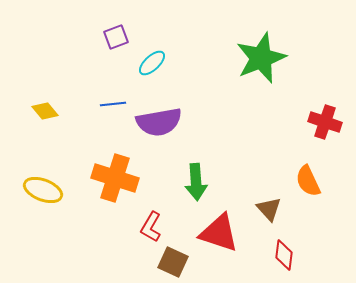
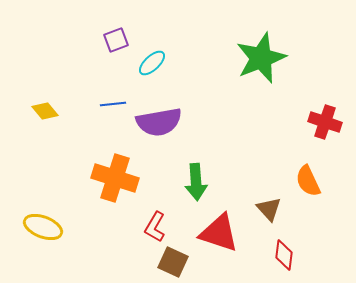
purple square: moved 3 px down
yellow ellipse: moved 37 px down
red L-shape: moved 4 px right
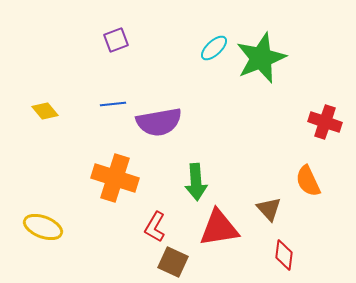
cyan ellipse: moved 62 px right, 15 px up
red triangle: moved 5 px up; rotated 27 degrees counterclockwise
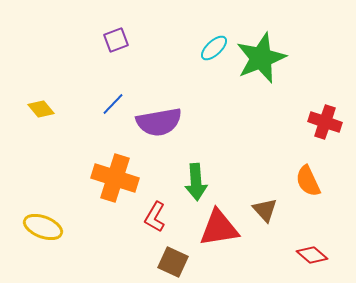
blue line: rotated 40 degrees counterclockwise
yellow diamond: moved 4 px left, 2 px up
brown triangle: moved 4 px left, 1 px down
red L-shape: moved 10 px up
red diamond: moved 28 px right; rotated 56 degrees counterclockwise
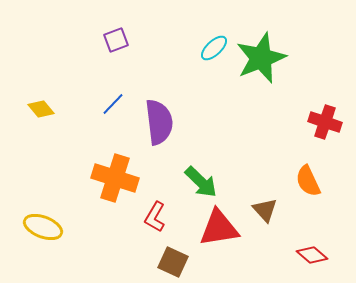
purple semicircle: rotated 87 degrees counterclockwise
green arrow: moved 5 px right; rotated 42 degrees counterclockwise
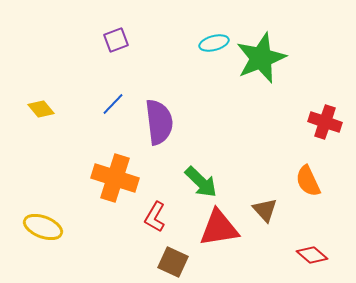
cyan ellipse: moved 5 px up; rotated 28 degrees clockwise
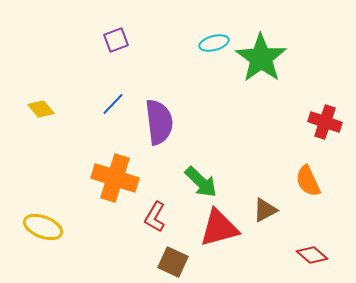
green star: rotated 15 degrees counterclockwise
brown triangle: rotated 44 degrees clockwise
red triangle: rotated 6 degrees counterclockwise
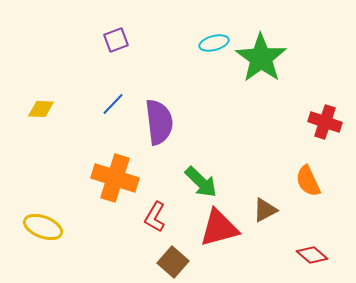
yellow diamond: rotated 48 degrees counterclockwise
brown square: rotated 16 degrees clockwise
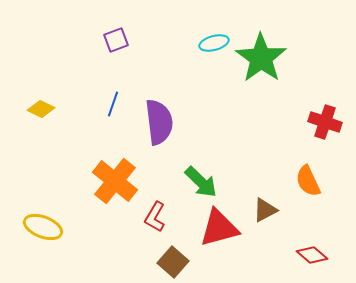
blue line: rotated 25 degrees counterclockwise
yellow diamond: rotated 24 degrees clockwise
orange cross: moved 3 px down; rotated 21 degrees clockwise
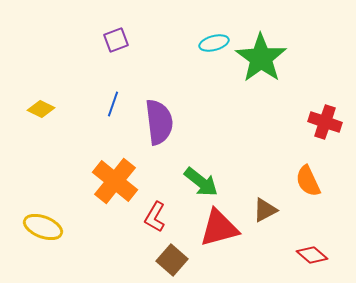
green arrow: rotated 6 degrees counterclockwise
brown square: moved 1 px left, 2 px up
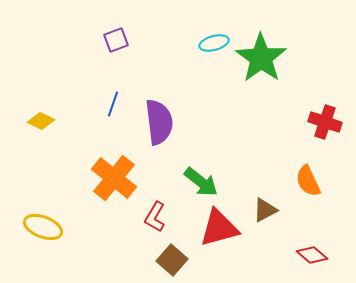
yellow diamond: moved 12 px down
orange cross: moved 1 px left, 3 px up
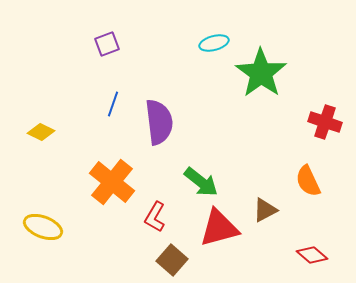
purple square: moved 9 px left, 4 px down
green star: moved 15 px down
yellow diamond: moved 11 px down
orange cross: moved 2 px left, 4 px down
